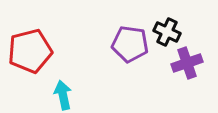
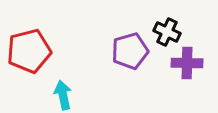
purple pentagon: moved 7 px down; rotated 24 degrees counterclockwise
red pentagon: moved 1 px left
purple cross: rotated 20 degrees clockwise
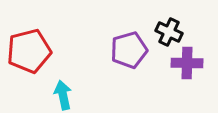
black cross: moved 2 px right
purple pentagon: moved 1 px left, 1 px up
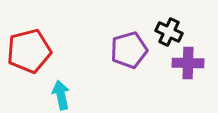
purple cross: moved 1 px right
cyan arrow: moved 2 px left
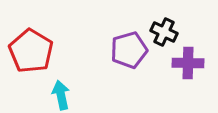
black cross: moved 5 px left
red pentagon: moved 2 px right; rotated 27 degrees counterclockwise
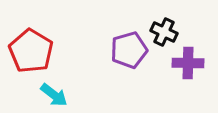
cyan arrow: moved 7 px left; rotated 140 degrees clockwise
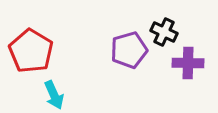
cyan arrow: rotated 28 degrees clockwise
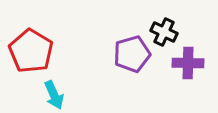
purple pentagon: moved 3 px right, 4 px down
